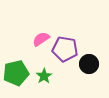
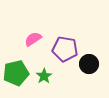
pink semicircle: moved 8 px left
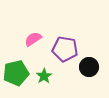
black circle: moved 3 px down
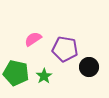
green pentagon: rotated 25 degrees clockwise
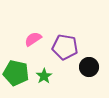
purple pentagon: moved 2 px up
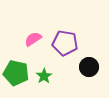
purple pentagon: moved 4 px up
